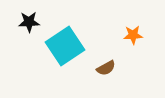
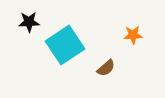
cyan square: moved 1 px up
brown semicircle: rotated 12 degrees counterclockwise
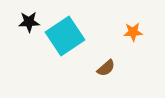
orange star: moved 3 px up
cyan square: moved 9 px up
